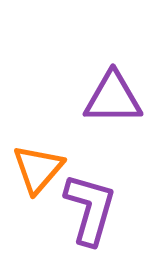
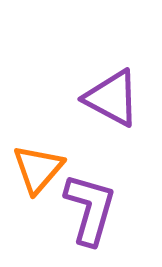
purple triangle: moved 1 px left; rotated 28 degrees clockwise
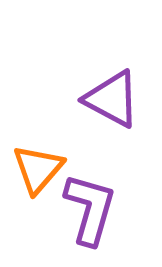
purple triangle: moved 1 px down
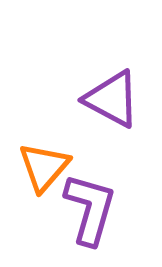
orange triangle: moved 6 px right, 2 px up
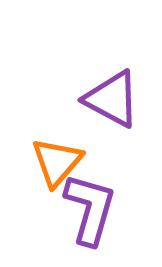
orange triangle: moved 13 px right, 5 px up
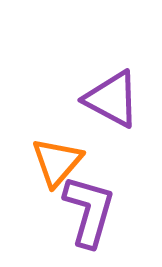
purple L-shape: moved 1 px left, 2 px down
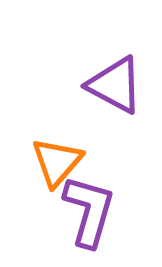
purple triangle: moved 3 px right, 14 px up
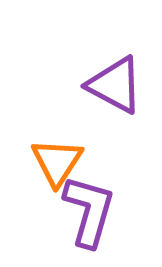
orange triangle: rotated 8 degrees counterclockwise
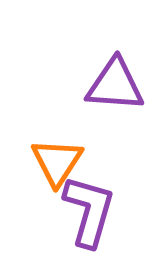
purple triangle: rotated 24 degrees counterclockwise
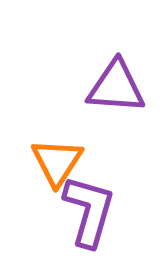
purple triangle: moved 1 px right, 2 px down
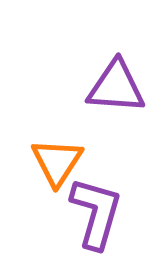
purple L-shape: moved 7 px right, 2 px down
